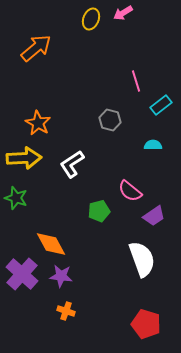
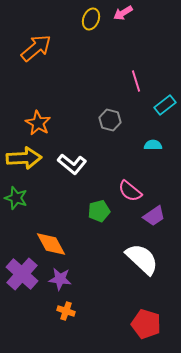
cyan rectangle: moved 4 px right
white L-shape: rotated 108 degrees counterclockwise
white semicircle: rotated 27 degrees counterclockwise
purple star: moved 1 px left, 3 px down
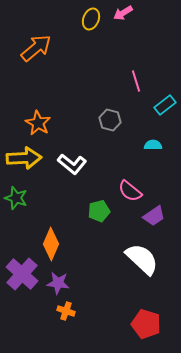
orange diamond: rotated 52 degrees clockwise
purple star: moved 2 px left, 4 px down
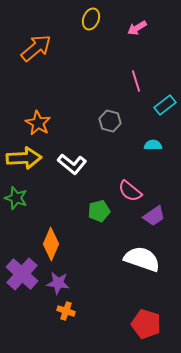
pink arrow: moved 14 px right, 15 px down
gray hexagon: moved 1 px down
white semicircle: rotated 24 degrees counterclockwise
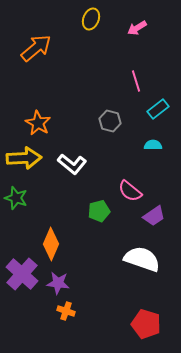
cyan rectangle: moved 7 px left, 4 px down
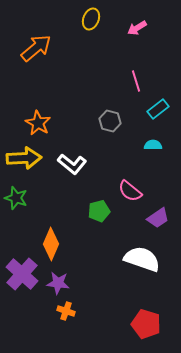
purple trapezoid: moved 4 px right, 2 px down
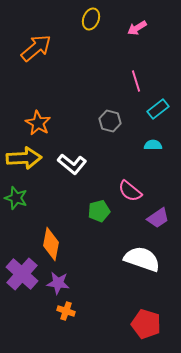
orange diamond: rotated 12 degrees counterclockwise
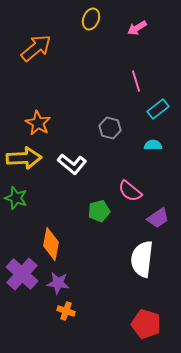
gray hexagon: moved 7 px down
white semicircle: rotated 102 degrees counterclockwise
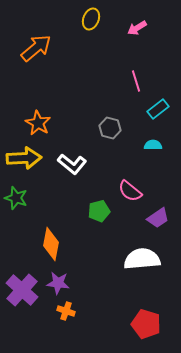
white semicircle: rotated 78 degrees clockwise
purple cross: moved 16 px down
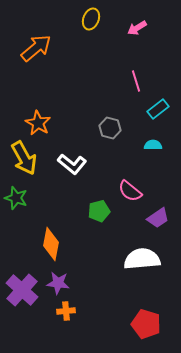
yellow arrow: rotated 64 degrees clockwise
orange cross: rotated 24 degrees counterclockwise
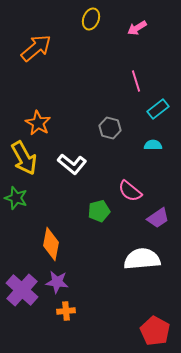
purple star: moved 1 px left, 1 px up
red pentagon: moved 9 px right, 7 px down; rotated 12 degrees clockwise
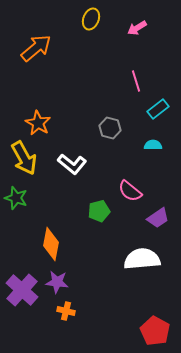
orange cross: rotated 18 degrees clockwise
